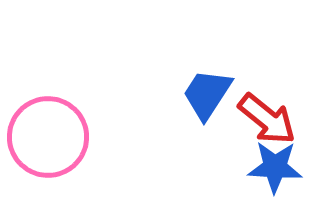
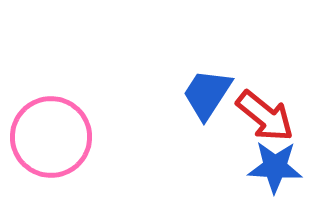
red arrow: moved 2 px left, 3 px up
pink circle: moved 3 px right
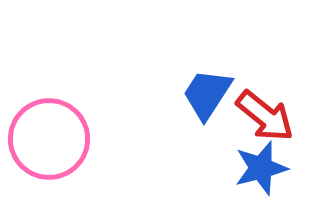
pink circle: moved 2 px left, 2 px down
blue star: moved 14 px left, 1 px down; rotated 18 degrees counterclockwise
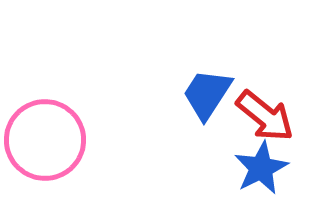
pink circle: moved 4 px left, 1 px down
blue star: rotated 12 degrees counterclockwise
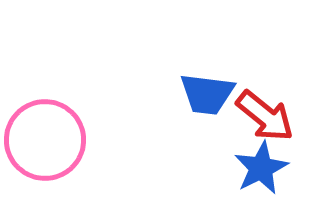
blue trapezoid: rotated 116 degrees counterclockwise
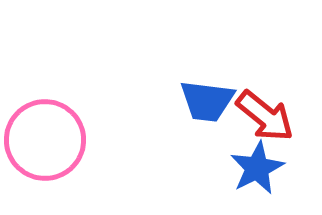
blue trapezoid: moved 7 px down
blue star: moved 4 px left
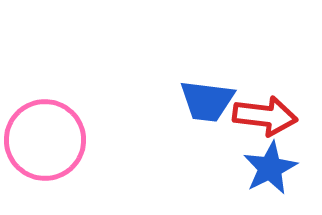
red arrow: rotated 32 degrees counterclockwise
blue star: moved 13 px right
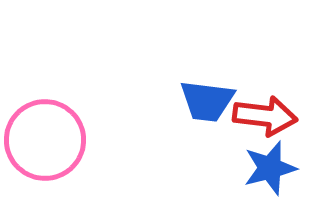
blue star: rotated 12 degrees clockwise
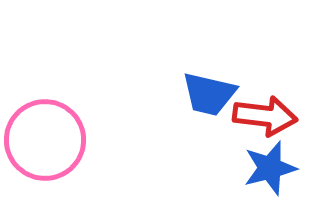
blue trapezoid: moved 2 px right, 7 px up; rotated 6 degrees clockwise
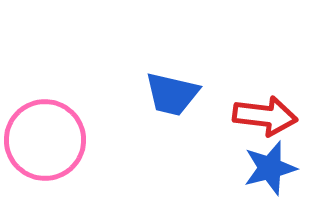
blue trapezoid: moved 37 px left
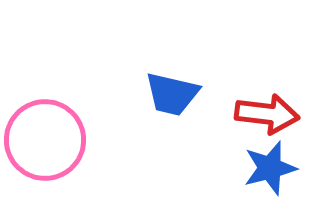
red arrow: moved 2 px right, 2 px up
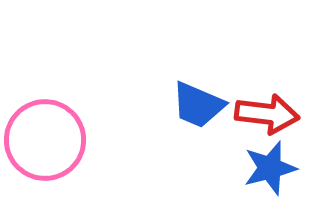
blue trapezoid: moved 26 px right, 11 px down; rotated 10 degrees clockwise
